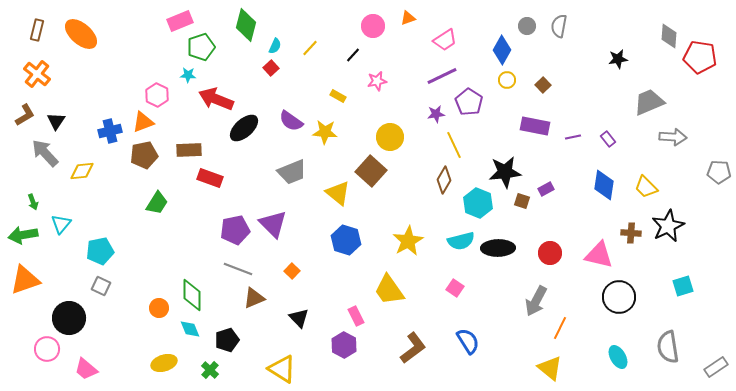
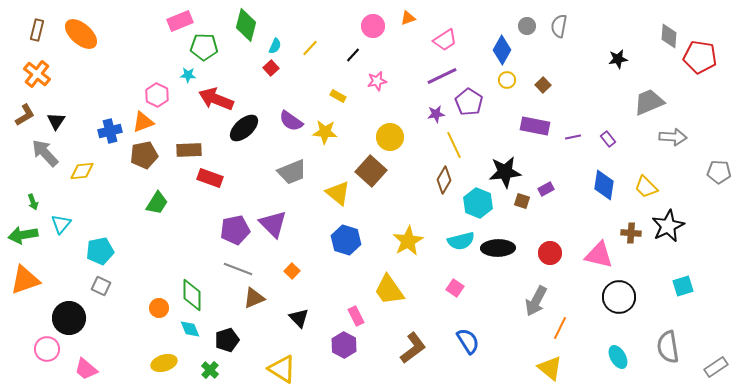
green pentagon at (201, 47): moved 3 px right; rotated 20 degrees clockwise
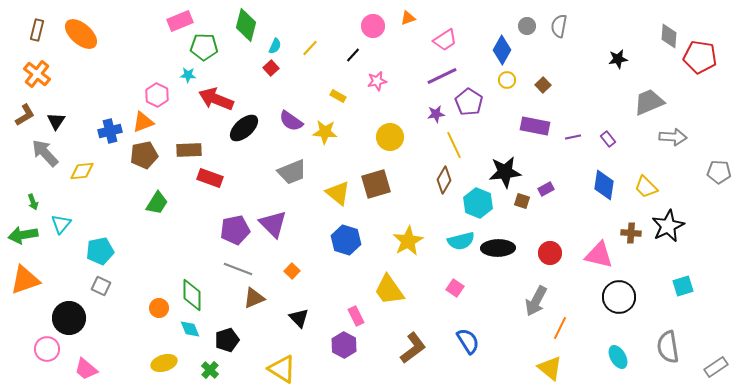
brown square at (371, 171): moved 5 px right, 13 px down; rotated 32 degrees clockwise
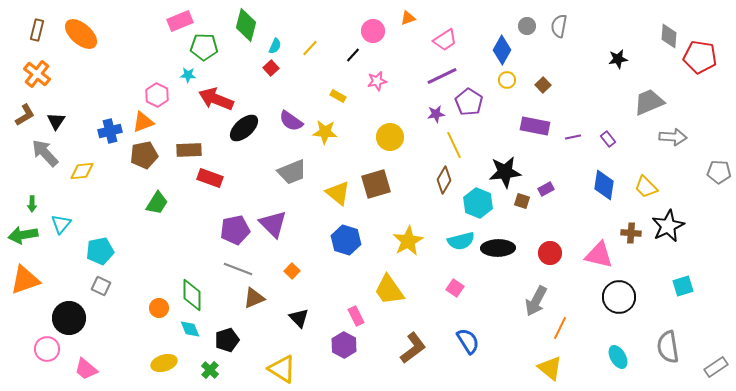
pink circle at (373, 26): moved 5 px down
green arrow at (33, 202): moved 1 px left, 2 px down; rotated 21 degrees clockwise
